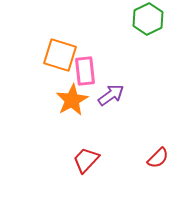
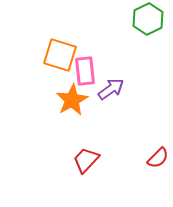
purple arrow: moved 6 px up
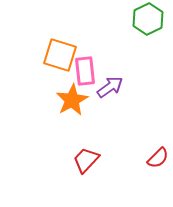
purple arrow: moved 1 px left, 2 px up
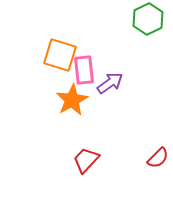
pink rectangle: moved 1 px left, 1 px up
purple arrow: moved 4 px up
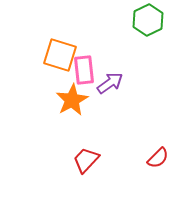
green hexagon: moved 1 px down
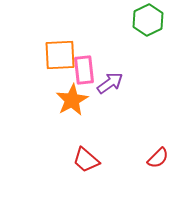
orange square: rotated 20 degrees counterclockwise
red trapezoid: rotated 92 degrees counterclockwise
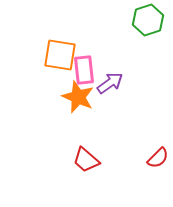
green hexagon: rotated 8 degrees clockwise
orange square: rotated 12 degrees clockwise
orange star: moved 6 px right, 3 px up; rotated 20 degrees counterclockwise
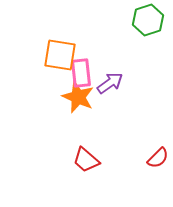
pink rectangle: moved 3 px left, 3 px down
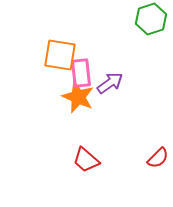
green hexagon: moved 3 px right, 1 px up
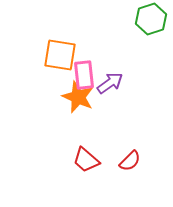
pink rectangle: moved 3 px right, 2 px down
red semicircle: moved 28 px left, 3 px down
